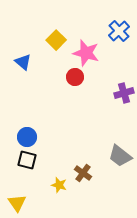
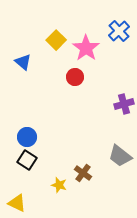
pink star: moved 5 px up; rotated 20 degrees clockwise
purple cross: moved 11 px down
black square: rotated 18 degrees clockwise
yellow triangle: rotated 30 degrees counterclockwise
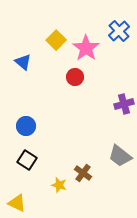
blue circle: moved 1 px left, 11 px up
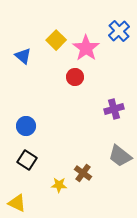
blue triangle: moved 6 px up
purple cross: moved 10 px left, 5 px down
yellow star: rotated 14 degrees counterclockwise
